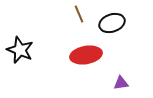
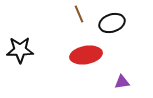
black star: rotated 24 degrees counterclockwise
purple triangle: moved 1 px right, 1 px up
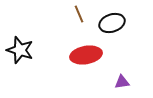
black star: rotated 20 degrees clockwise
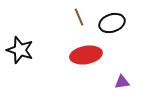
brown line: moved 3 px down
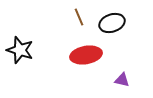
purple triangle: moved 2 px up; rotated 21 degrees clockwise
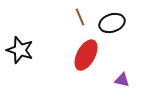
brown line: moved 1 px right
red ellipse: rotated 52 degrees counterclockwise
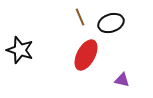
black ellipse: moved 1 px left
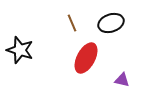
brown line: moved 8 px left, 6 px down
red ellipse: moved 3 px down
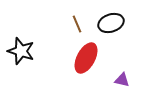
brown line: moved 5 px right, 1 px down
black star: moved 1 px right, 1 px down
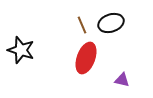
brown line: moved 5 px right, 1 px down
black star: moved 1 px up
red ellipse: rotated 8 degrees counterclockwise
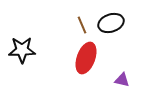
black star: moved 1 px right; rotated 20 degrees counterclockwise
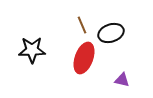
black ellipse: moved 10 px down
black star: moved 10 px right
red ellipse: moved 2 px left
